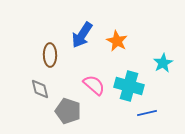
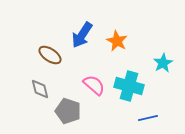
brown ellipse: rotated 55 degrees counterclockwise
blue line: moved 1 px right, 5 px down
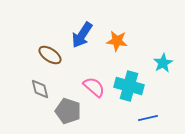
orange star: rotated 20 degrees counterclockwise
pink semicircle: moved 2 px down
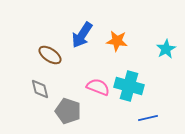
cyan star: moved 3 px right, 14 px up
pink semicircle: moved 4 px right; rotated 20 degrees counterclockwise
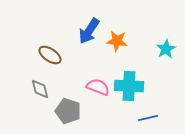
blue arrow: moved 7 px right, 4 px up
cyan cross: rotated 12 degrees counterclockwise
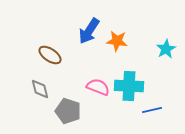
blue line: moved 4 px right, 8 px up
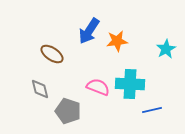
orange star: rotated 15 degrees counterclockwise
brown ellipse: moved 2 px right, 1 px up
cyan cross: moved 1 px right, 2 px up
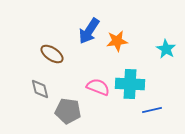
cyan star: rotated 12 degrees counterclockwise
gray pentagon: rotated 10 degrees counterclockwise
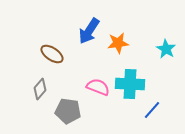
orange star: moved 1 px right, 2 px down
gray diamond: rotated 55 degrees clockwise
blue line: rotated 36 degrees counterclockwise
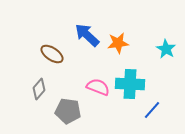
blue arrow: moved 2 px left, 4 px down; rotated 100 degrees clockwise
gray diamond: moved 1 px left
